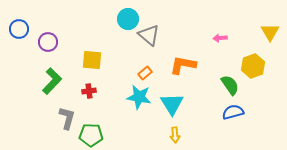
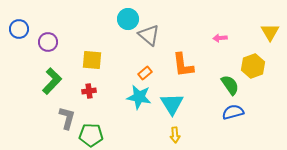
orange L-shape: rotated 108 degrees counterclockwise
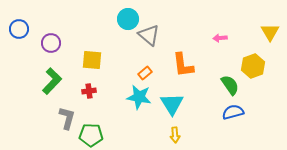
purple circle: moved 3 px right, 1 px down
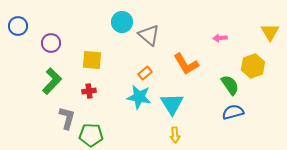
cyan circle: moved 6 px left, 3 px down
blue circle: moved 1 px left, 3 px up
orange L-shape: moved 3 px right, 1 px up; rotated 24 degrees counterclockwise
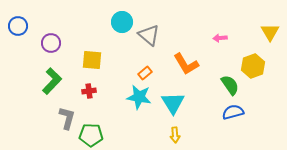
cyan triangle: moved 1 px right, 1 px up
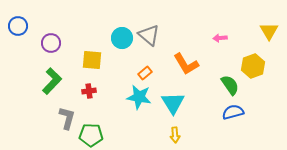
cyan circle: moved 16 px down
yellow triangle: moved 1 px left, 1 px up
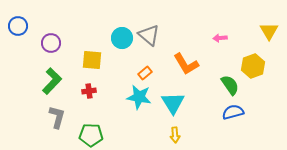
gray L-shape: moved 10 px left, 1 px up
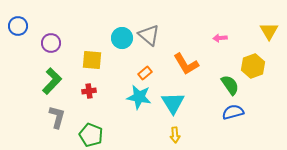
green pentagon: rotated 20 degrees clockwise
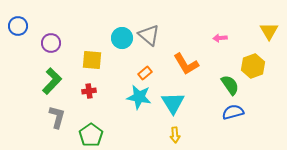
green pentagon: rotated 15 degrees clockwise
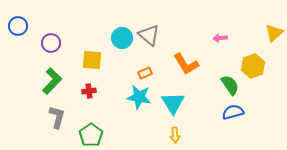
yellow triangle: moved 5 px right, 2 px down; rotated 18 degrees clockwise
orange rectangle: rotated 16 degrees clockwise
